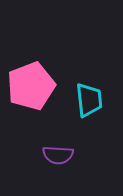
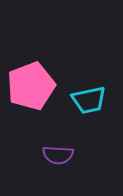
cyan trapezoid: rotated 84 degrees clockwise
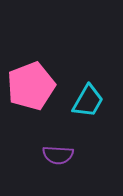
cyan trapezoid: moved 1 px left, 1 px down; rotated 48 degrees counterclockwise
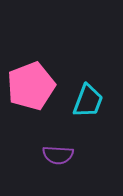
cyan trapezoid: rotated 9 degrees counterclockwise
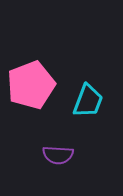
pink pentagon: moved 1 px up
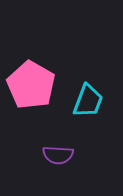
pink pentagon: rotated 21 degrees counterclockwise
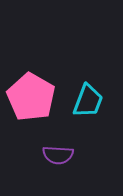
pink pentagon: moved 12 px down
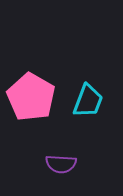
purple semicircle: moved 3 px right, 9 px down
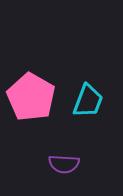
purple semicircle: moved 3 px right
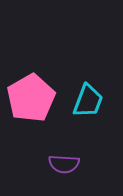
pink pentagon: moved 1 px down; rotated 12 degrees clockwise
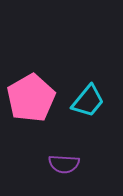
cyan trapezoid: rotated 18 degrees clockwise
